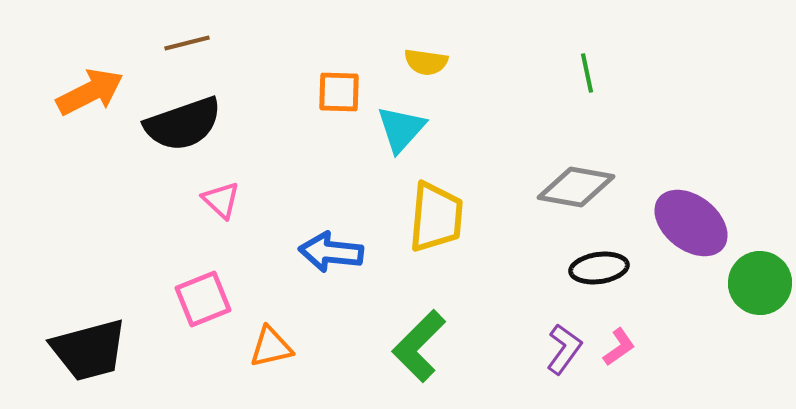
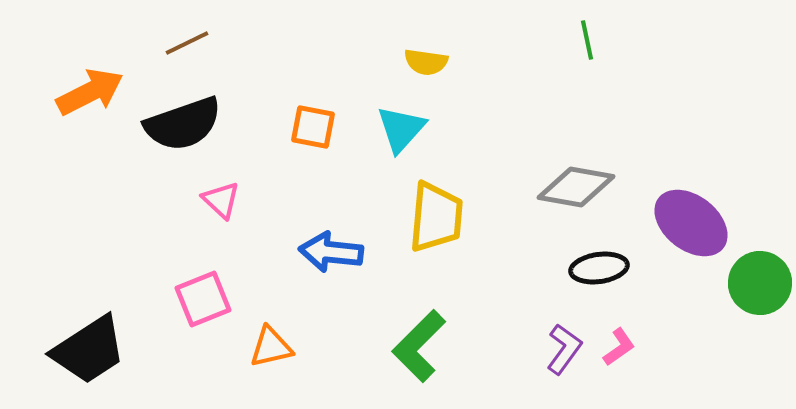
brown line: rotated 12 degrees counterclockwise
green line: moved 33 px up
orange square: moved 26 px left, 35 px down; rotated 9 degrees clockwise
black trapezoid: rotated 18 degrees counterclockwise
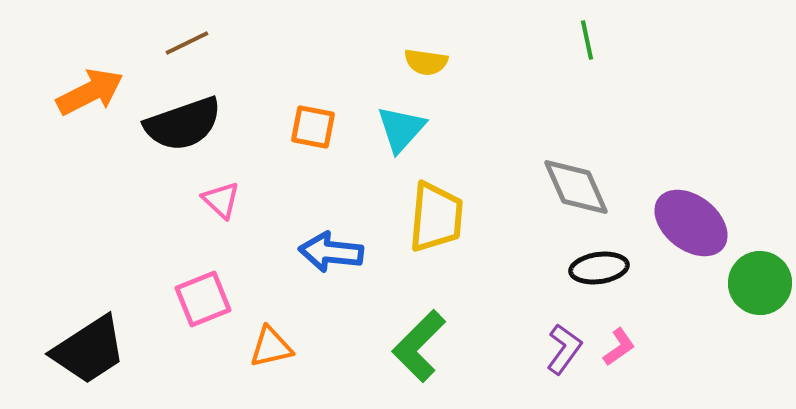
gray diamond: rotated 56 degrees clockwise
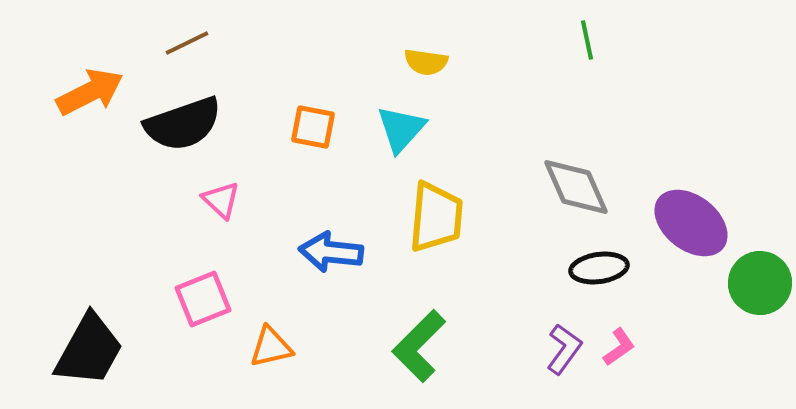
black trapezoid: rotated 28 degrees counterclockwise
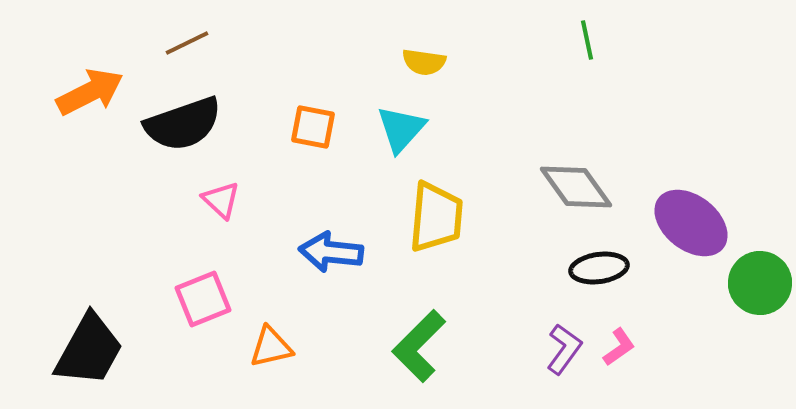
yellow semicircle: moved 2 px left
gray diamond: rotated 12 degrees counterclockwise
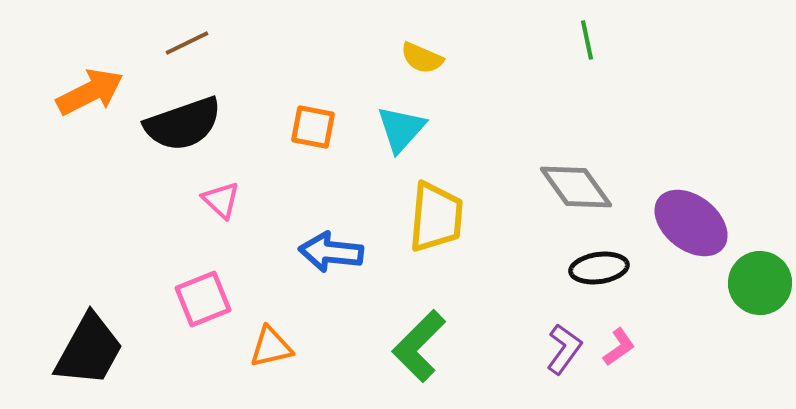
yellow semicircle: moved 2 px left, 4 px up; rotated 15 degrees clockwise
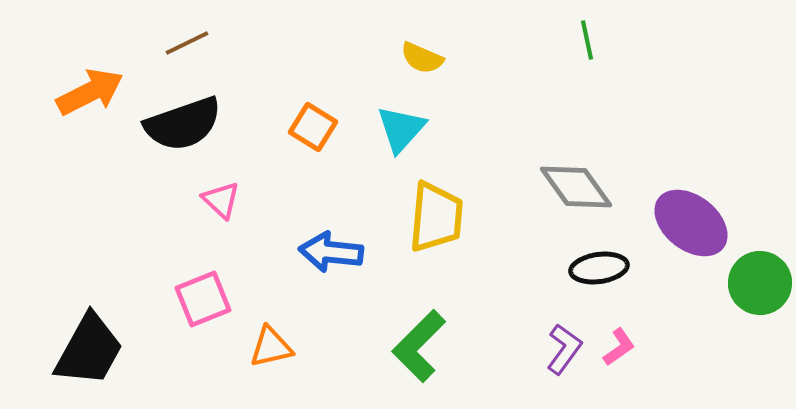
orange square: rotated 21 degrees clockwise
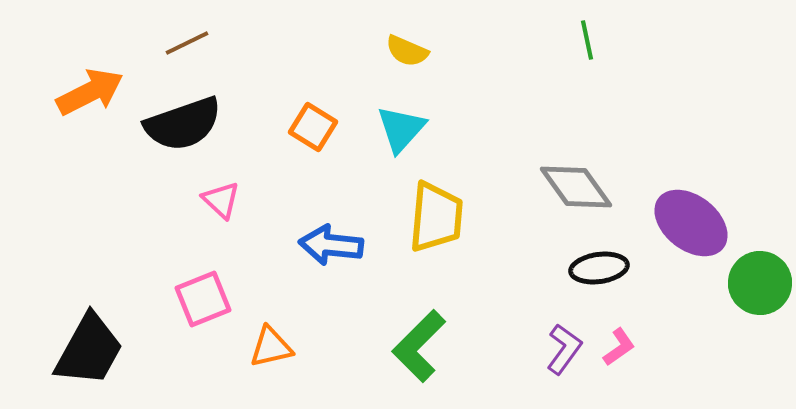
yellow semicircle: moved 15 px left, 7 px up
blue arrow: moved 7 px up
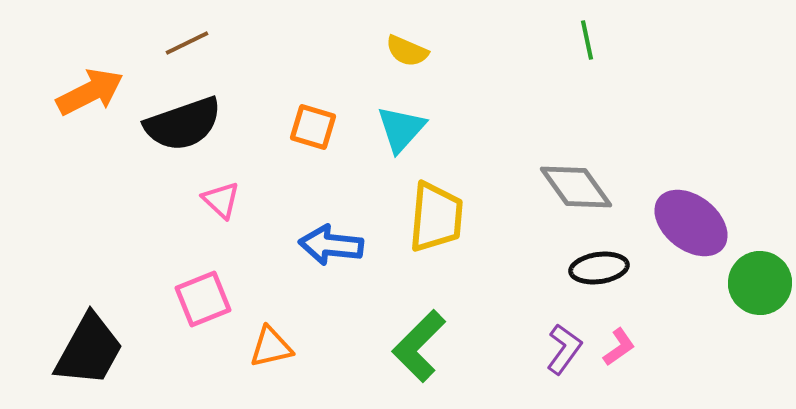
orange square: rotated 15 degrees counterclockwise
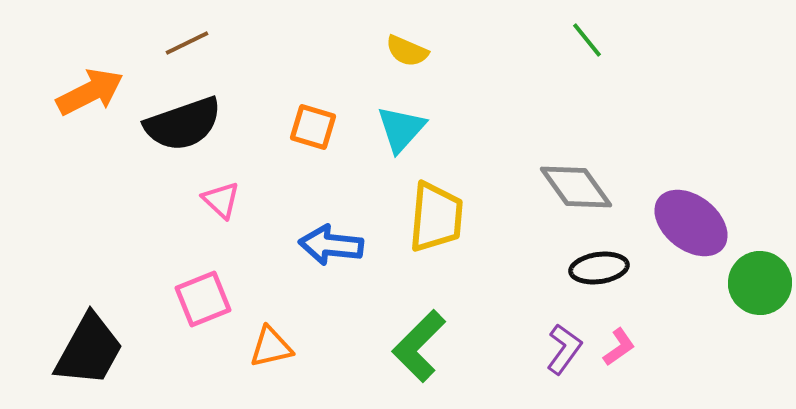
green line: rotated 27 degrees counterclockwise
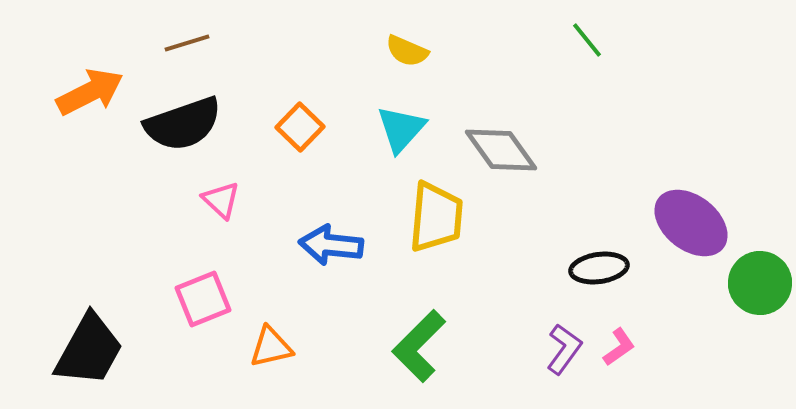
brown line: rotated 9 degrees clockwise
orange square: moved 13 px left; rotated 27 degrees clockwise
gray diamond: moved 75 px left, 37 px up
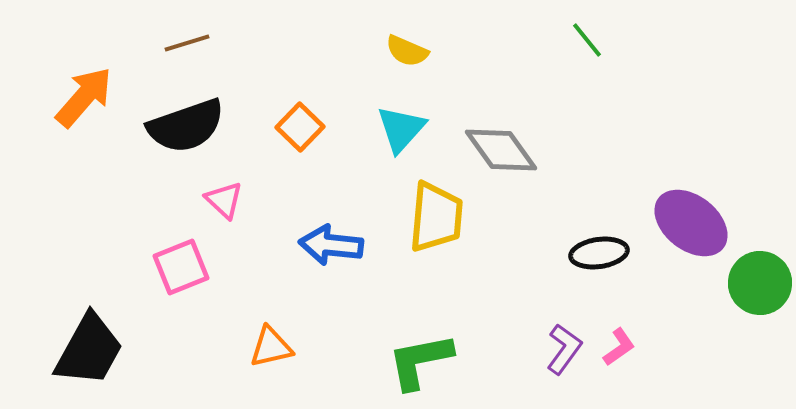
orange arrow: moved 6 px left, 5 px down; rotated 22 degrees counterclockwise
black semicircle: moved 3 px right, 2 px down
pink triangle: moved 3 px right
black ellipse: moved 15 px up
pink square: moved 22 px left, 32 px up
green L-shape: moved 1 px right, 15 px down; rotated 34 degrees clockwise
